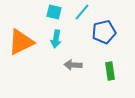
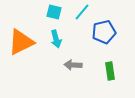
cyan arrow: rotated 24 degrees counterclockwise
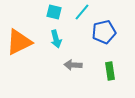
orange triangle: moved 2 px left
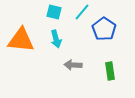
blue pentagon: moved 3 px up; rotated 25 degrees counterclockwise
orange triangle: moved 2 px right, 2 px up; rotated 32 degrees clockwise
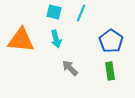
cyan line: moved 1 px left, 1 px down; rotated 18 degrees counterclockwise
blue pentagon: moved 7 px right, 12 px down
gray arrow: moved 3 px left, 3 px down; rotated 42 degrees clockwise
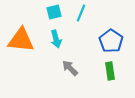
cyan square: rotated 28 degrees counterclockwise
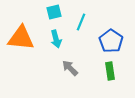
cyan line: moved 9 px down
orange triangle: moved 2 px up
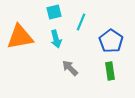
orange triangle: moved 1 px left, 1 px up; rotated 16 degrees counterclockwise
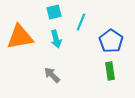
gray arrow: moved 18 px left, 7 px down
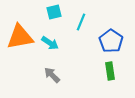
cyan arrow: moved 6 px left, 4 px down; rotated 42 degrees counterclockwise
